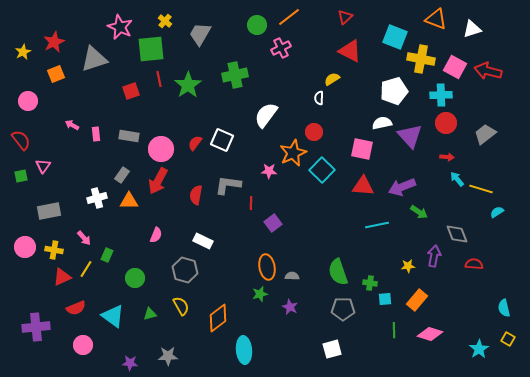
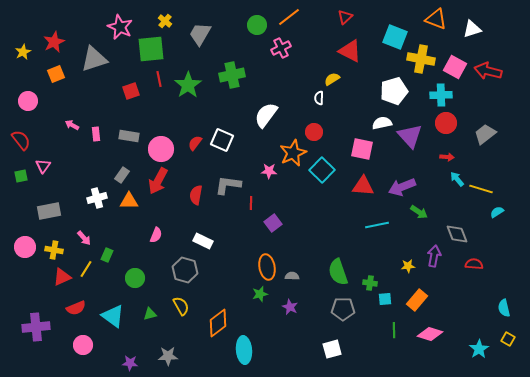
green cross at (235, 75): moved 3 px left
orange diamond at (218, 318): moved 5 px down
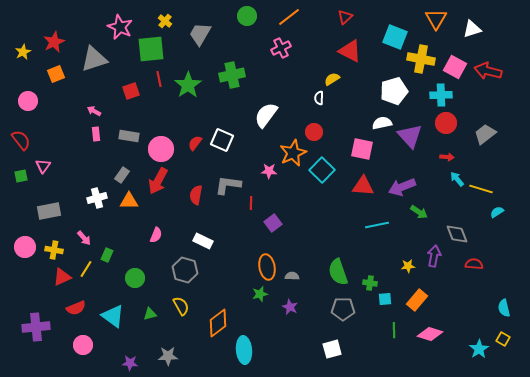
orange triangle at (436, 19): rotated 40 degrees clockwise
green circle at (257, 25): moved 10 px left, 9 px up
pink arrow at (72, 125): moved 22 px right, 14 px up
yellow square at (508, 339): moved 5 px left
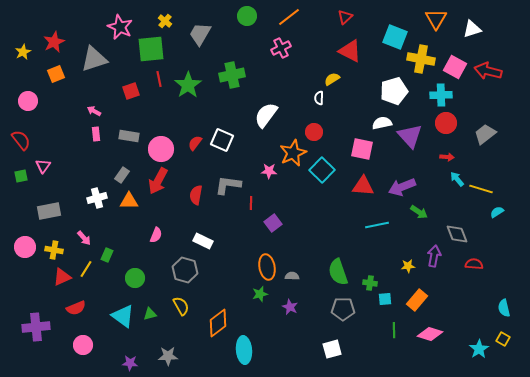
cyan triangle at (113, 316): moved 10 px right
